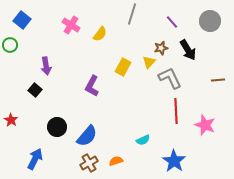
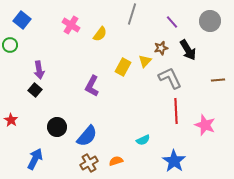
yellow triangle: moved 4 px left, 1 px up
purple arrow: moved 7 px left, 4 px down
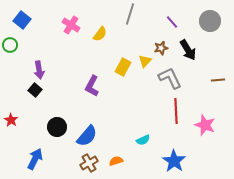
gray line: moved 2 px left
